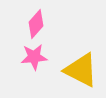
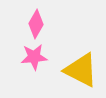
pink diamond: rotated 12 degrees counterclockwise
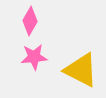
pink diamond: moved 6 px left, 3 px up
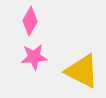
yellow triangle: moved 1 px right, 1 px down
